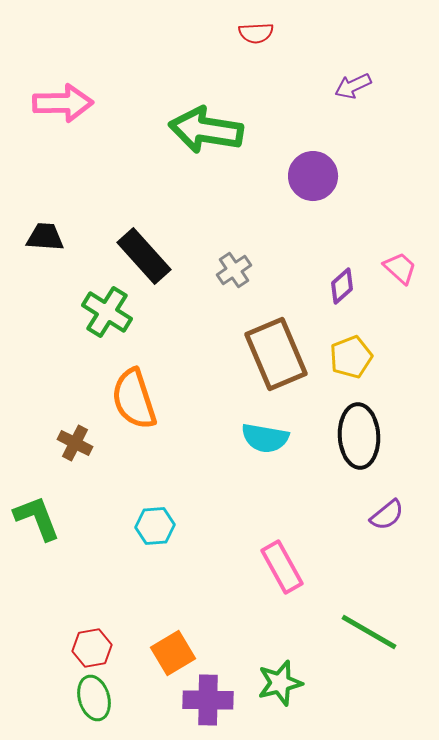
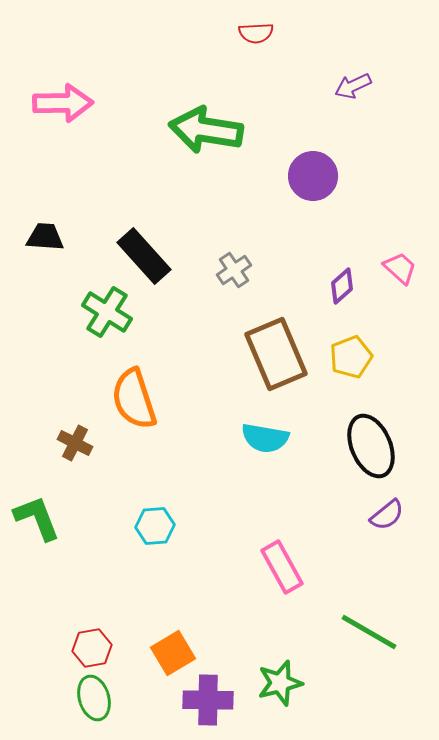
black ellipse: moved 12 px right, 10 px down; rotated 20 degrees counterclockwise
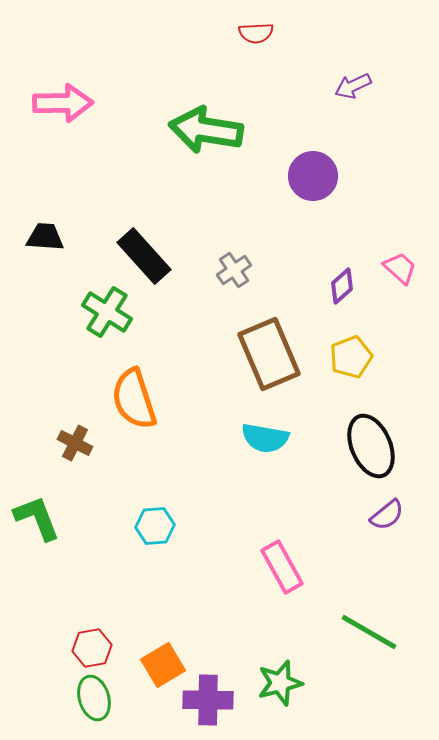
brown rectangle: moved 7 px left
orange square: moved 10 px left, 12 px down
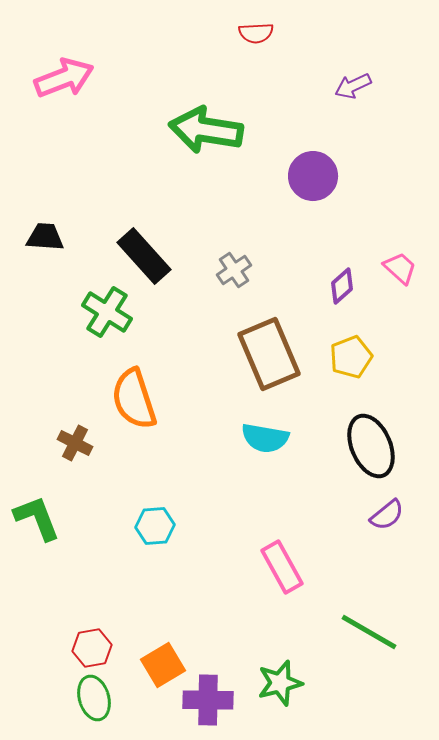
pink arrow: moved 1 px right, 25 px up; rotated 20 degrees counterclockwise
